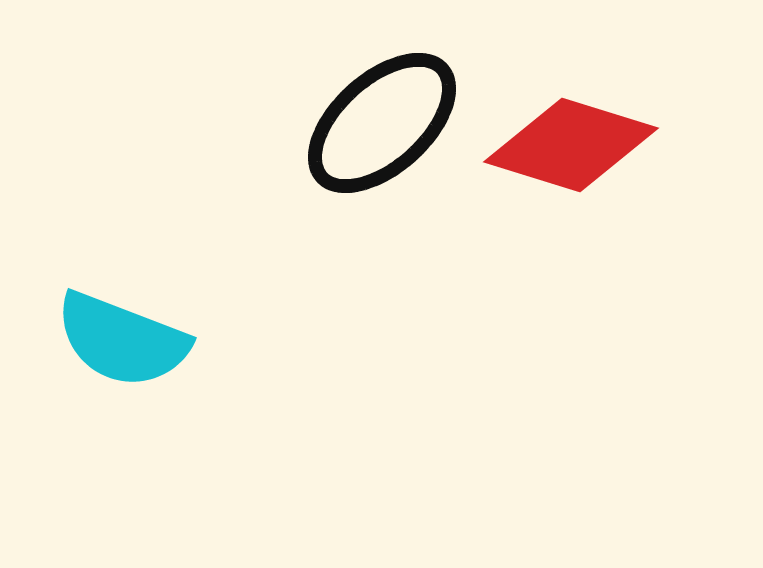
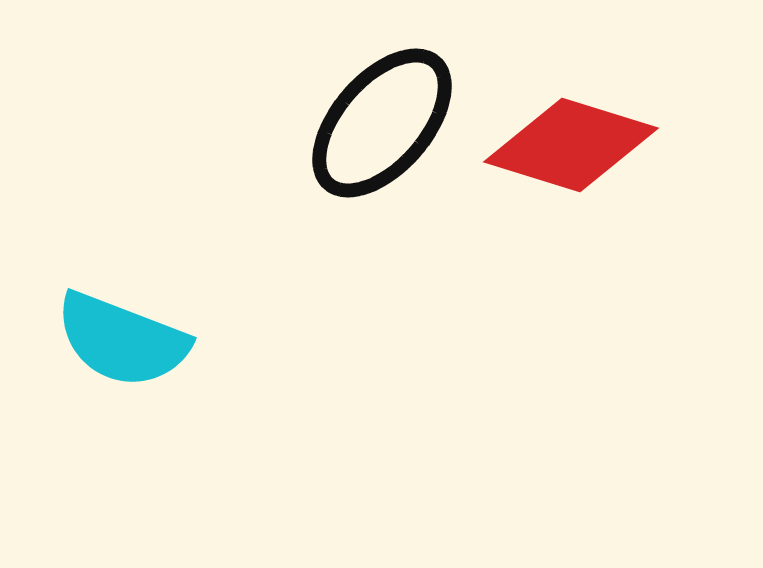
black ellipse: rotated 7 degrees counterclockwise
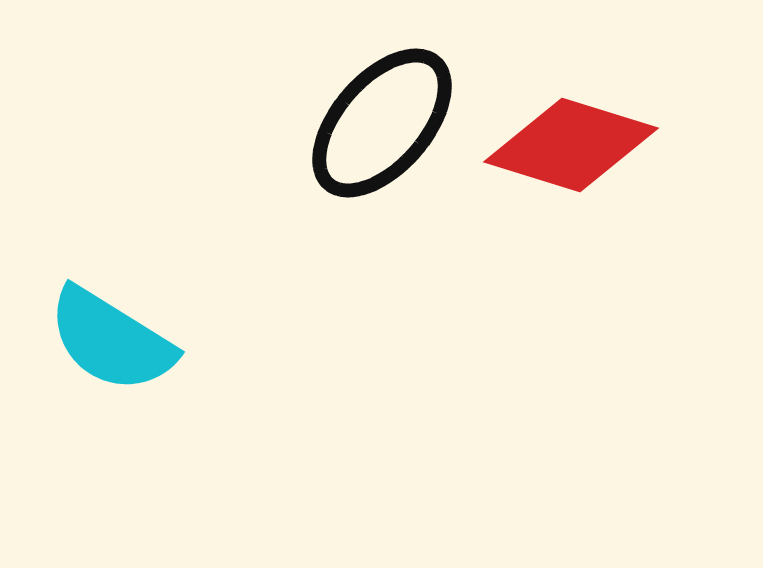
cyan semicircle: moved 11 px left; rotated 11 degrees clockwise
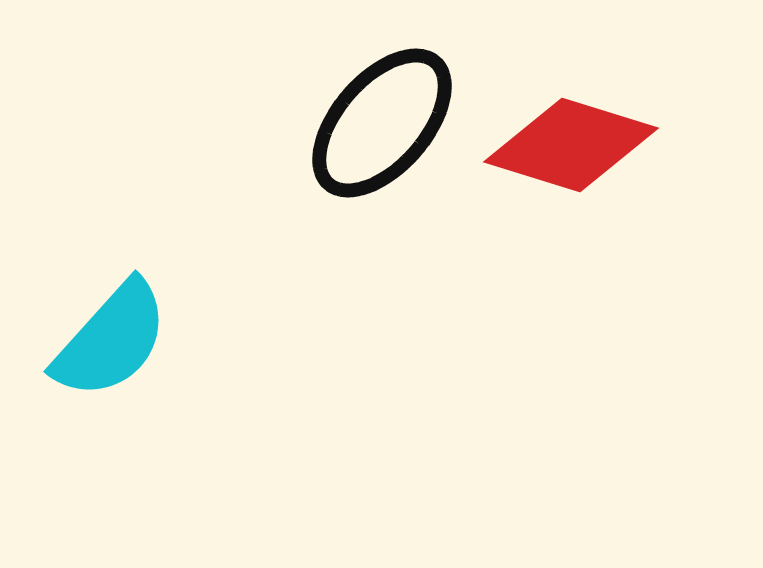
cyan semicircle: rotated 80 degrees counterclockwise
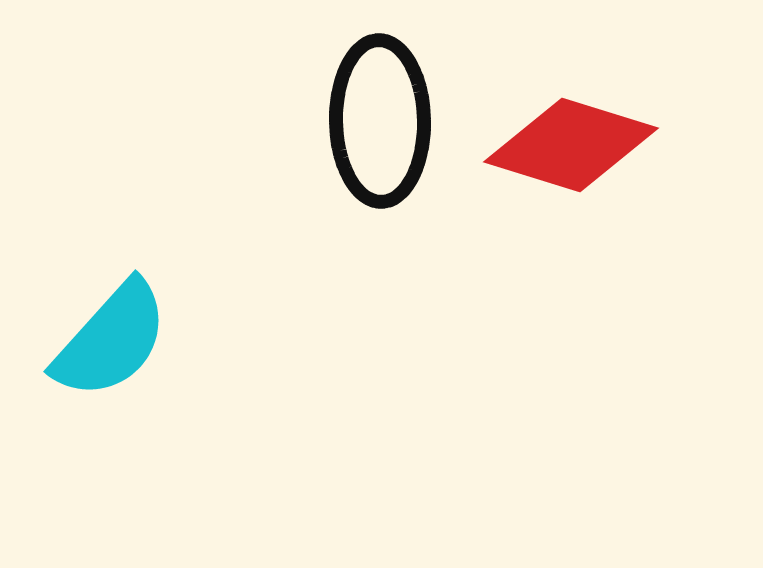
black ellipse: moved 2 px left, 2 px up; rotated 42 degrees counterclockwise
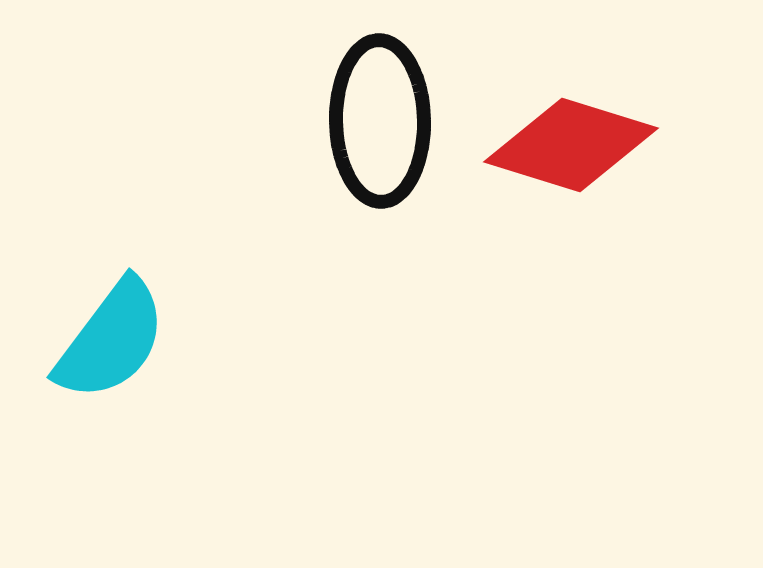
cyan semicircle: rotated 5 degrees counterclockwise
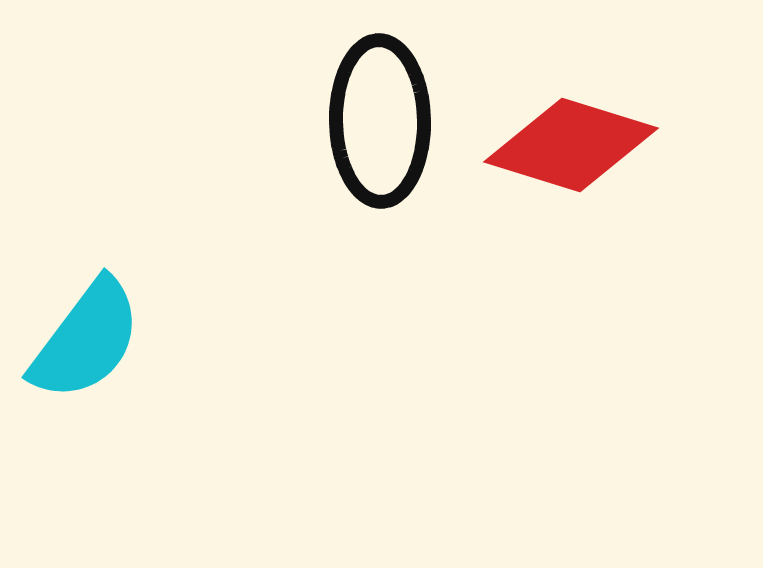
cyan semicircle: moved 25 px left
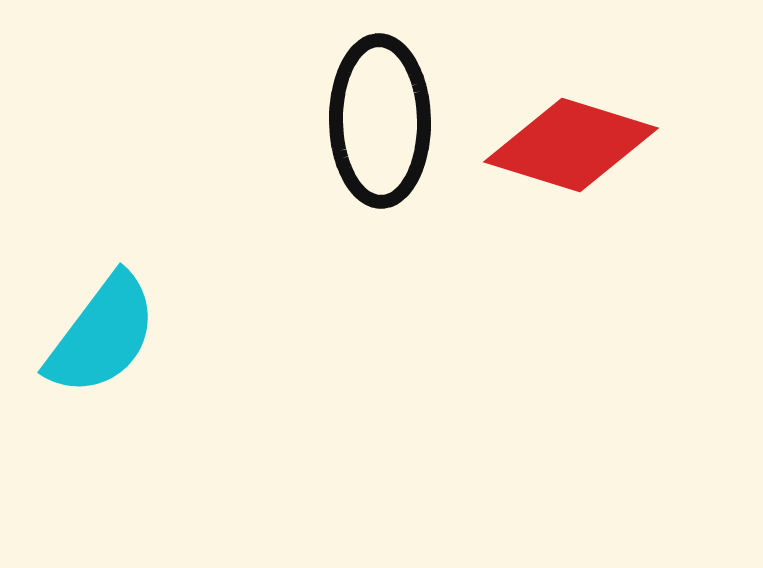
cyan semicircle: moved 16 px right, 5 px up
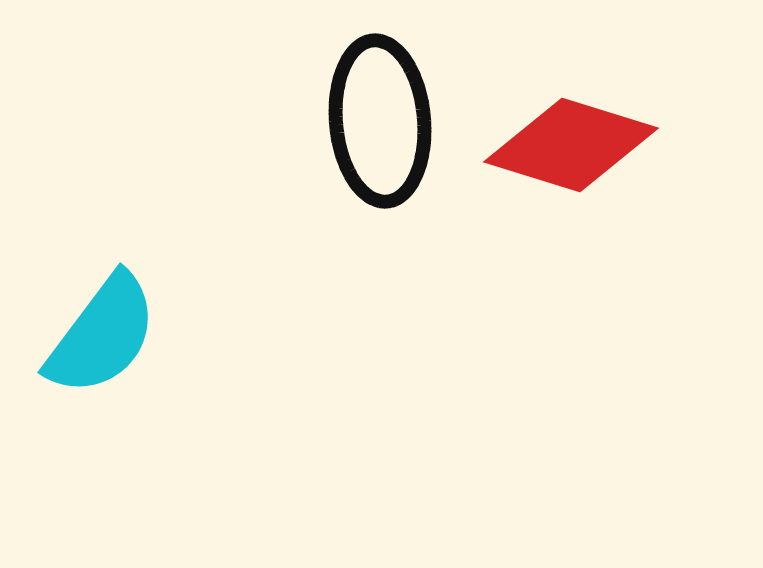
black ellipse: rotated 4 degrees counterclockwise
